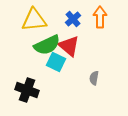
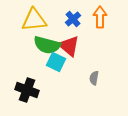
green semicircle: rotated 40 degrees clockwise
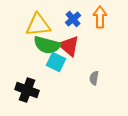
yellow triangle: moved 4 px right, 5 px down
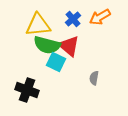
orange arrow: rotated 120 degrees counterclockwise
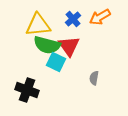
red triangle: rotated 15 degrees clockwise
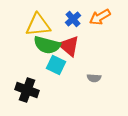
red triangle: rotated 15 degrees counterclockwise
cyan square: moved 3 px down
gray semicircle: rotated 96 degrees counterclockwise
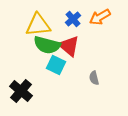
gray semicircle: rotated 72 degrees clockwise
black cross: moved 6 px left, 1 px down; rotated 20 degrees clockwise
